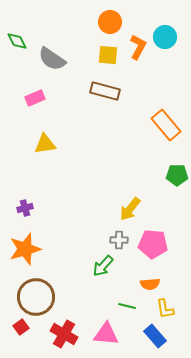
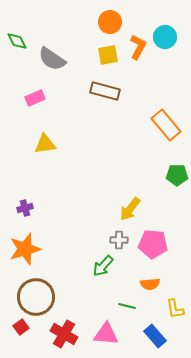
yellow square: rotated 15 degrees counterclockwise
yellow L-shape: moved 10 px right
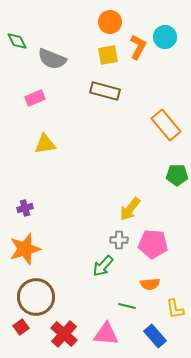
gray semicircle: rotated 12 degrees counterclockwise
red cross: rotated 12 degrees clockwise
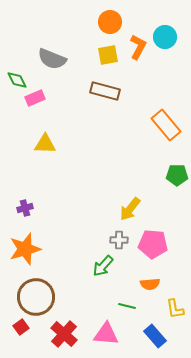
green diamond: moved 39 px down
yellow triangle: rotated 10 degrees clockwise
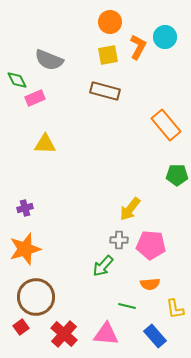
gray semicircle: moved 3 px left, 1 px down
pink pentagon: moved 2 px left, 1 px down
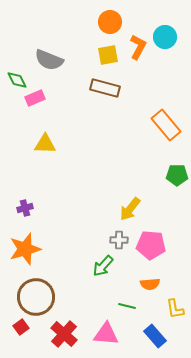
brown rectangle: moved 3 px up
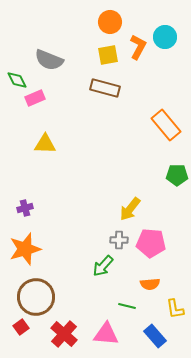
pink pentagon: moved 2 px up
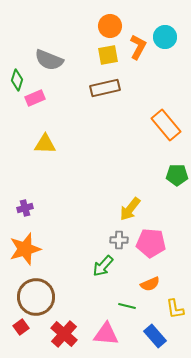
orange circle: moved 4 px down
green diamond: rotated 45 degrees clockwise
brown rectangle: rotated 28 degrees counterclockwise
orange semicircle: rotated 18 degrees counterclockwise
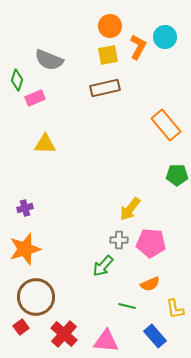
pink triangle: moved 7 px down
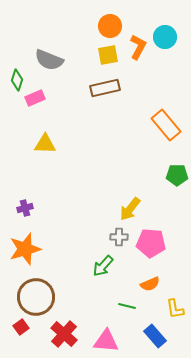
gray cross: moved 3 px up
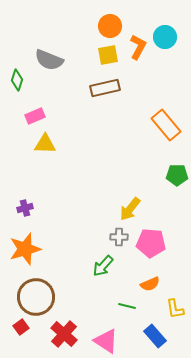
pink rectangle: moved 18 px down
pink triangle: rotated 28 degrees clockwise
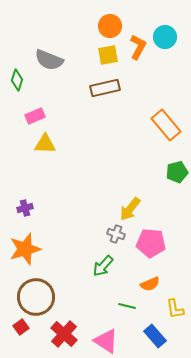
green pentagon: moved 3 px up; rotated 15 degrees counterclockwise
gray cross: moved 3 px left, 3 px up; rotated 18 degrees clockwise
